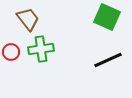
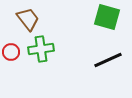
green square: rotated 8 degrees counterclockwise
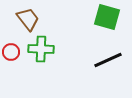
green cross: rotated 10 degrees clockwise
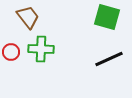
brown trapezoid: moved 2 px up
black line: moved 1 px right, 1 px up
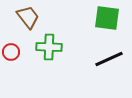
green square: moved 1 px down; rotated 8 degrees counterclockwise
green cross: moved 8 px right, 2 px up
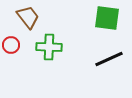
red circle: moved 7 px up
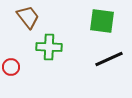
green square: moved 5 px left, 3 px down
red circle: moved 22 px down
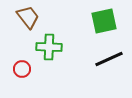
green square: moved 2 px right; rotated 20 degrees counterclockwise
red circle: moved 11 px right, 2 px down
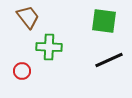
green square: rotated 20 degrees clockwise
black line: moved 1 px down
red circle: moved 2 px down
